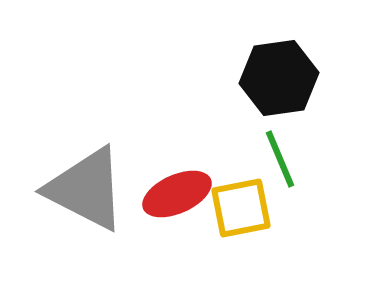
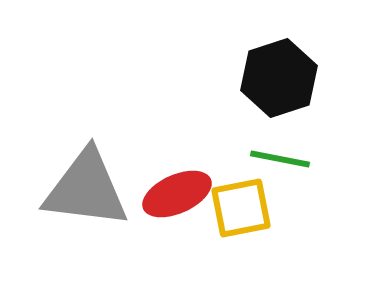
black hexagon: rotated 10 degrees counterclockwise
green line: rotated 56 degrees counterclockwise
gray triangle: rotated 20 degrees counterclockwise
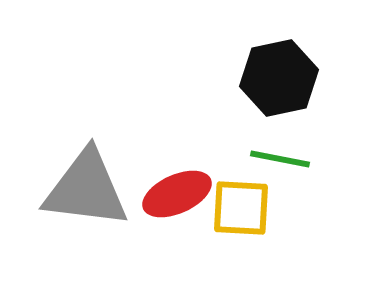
black hexagon: rotated 6 degrees clockwise
yellow square: rotated 14 degrees clockwise
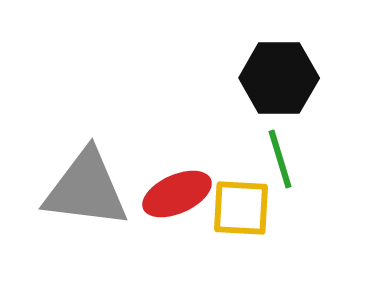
black hexagon: rotated 12 degrees clockwise
green line: rotated 62 degrees clockwise
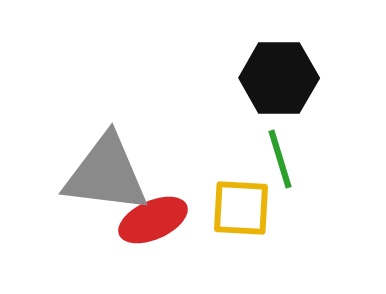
gray triangle: moved 20 px right, 15 px up
red ellipse: moved 24 px left, 26 px down
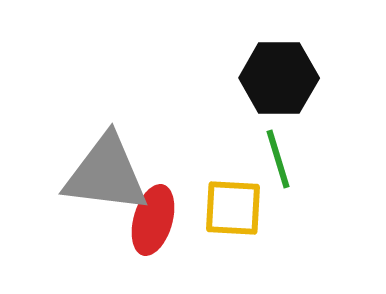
green line: moved 2 px left
yellow square: moved 8 px left
red ellipse: rotated 50 degrees counterclockwise
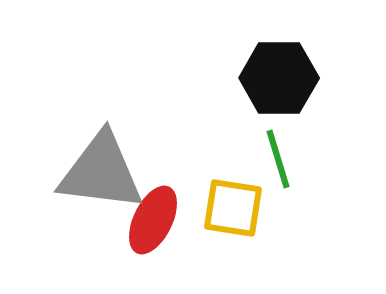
gray triangle: moved 5 px left, 2 px up
yellow square: rotated 6 degrees clockwise
red ellipse: rotated 10 degrees clockwise
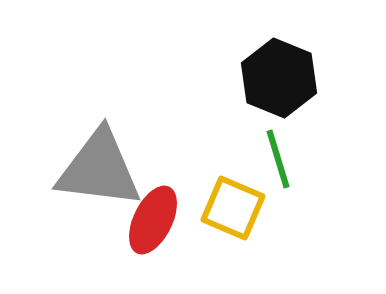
black hexagon: rotated 22 degrees clockwise
gray triangle: moved 2 px left, 3 px up
yellow square: rotated 14 degrees clockwise
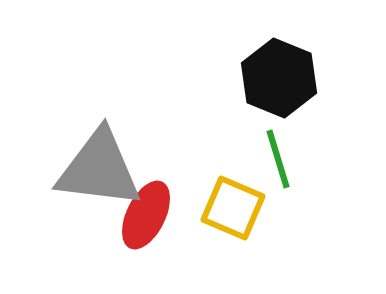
red ellipse: moved 7 px left, 5 px up
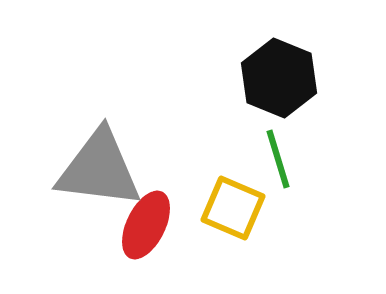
red ellipse: moved 10 px down
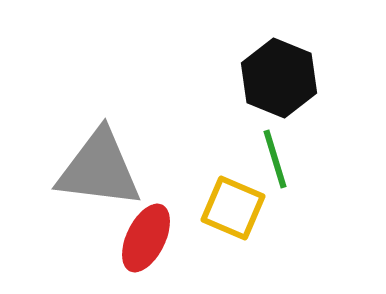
green line: moved 3 px left
red ellipse: moved 13 px down
